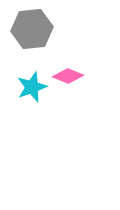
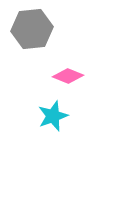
cyan star: moved 21 px right, 29 px down
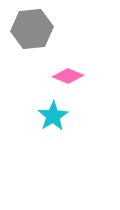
cyan star: rotated 12 degrees counterclockwise
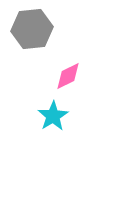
pink diamond: rotated 48 degrees counterclockwise
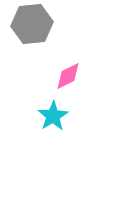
gray hexagon: moved 5 px up
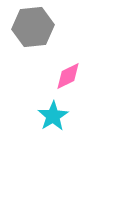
gray hexagon: moved 1 px right, 3 px down
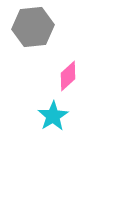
pink diamond: rotated 16 degrees counterclockwise
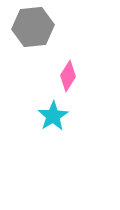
pink diamond: rotated 16 degrees counterclockwise
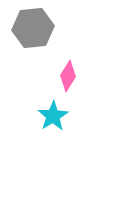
gray hexagon: moved 1 px down
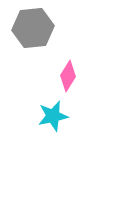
cyan star: rotated 20 degrees clockwise
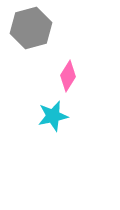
gray hexagon: moved 2 px left; rotated 9 degrees counterclockwise
